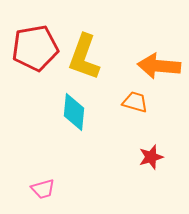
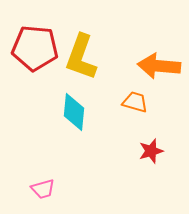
red pentagon: rotated 15 degrees clockwise
yellow L-shape: moved 3 px left
red star: moved 6 px up
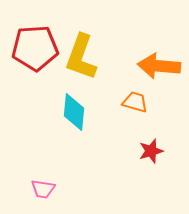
red pentagon: rotated 9 degrees counterclockwise
pink trapezoid: rotated 25 degrees clockwise
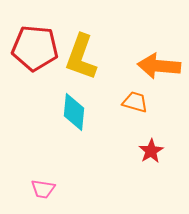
red pentagon: rotated 9 degrees clockwise
red star: rotated 15 degrees counterclockwise
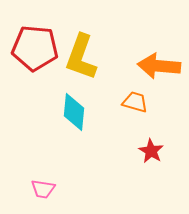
red star: rotated 10 degrees counterclockwise
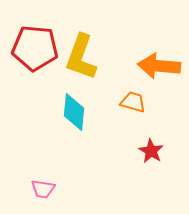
orange trapezoid: moved 2 px left
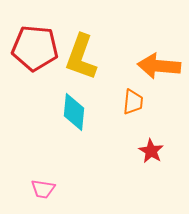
orange trapezoid: rotated 80 degrees clockwise
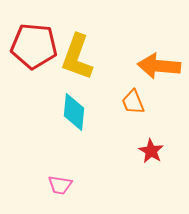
red pentagon: moved 1 px left, 2 px up
yellow L-shape: moved 4 px left
orange trapezoid: rotated 152 degrees clockwise
pink trapezoid: moved 17 px right, 4 px up
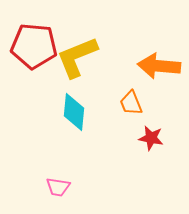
yellow L-shape: rotated 48 degrees clockwise
orange trapezoid: moved 2 px left, 1 px down
red star: moved 13 px up; rotated 20 degrees counterclockwise
pink trapezoid: moved 2 px left, 2 px down
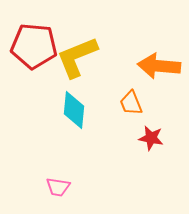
cyan diamond: moved 2 px up
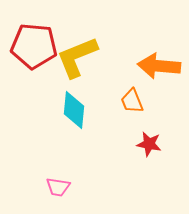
orange trapezoid: moved 1 px right, 2 px up
red star: moved 2 px left, 6 px down
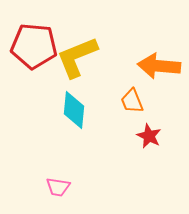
red star: moved 8 px up; rotated 15 degrees clockwise
